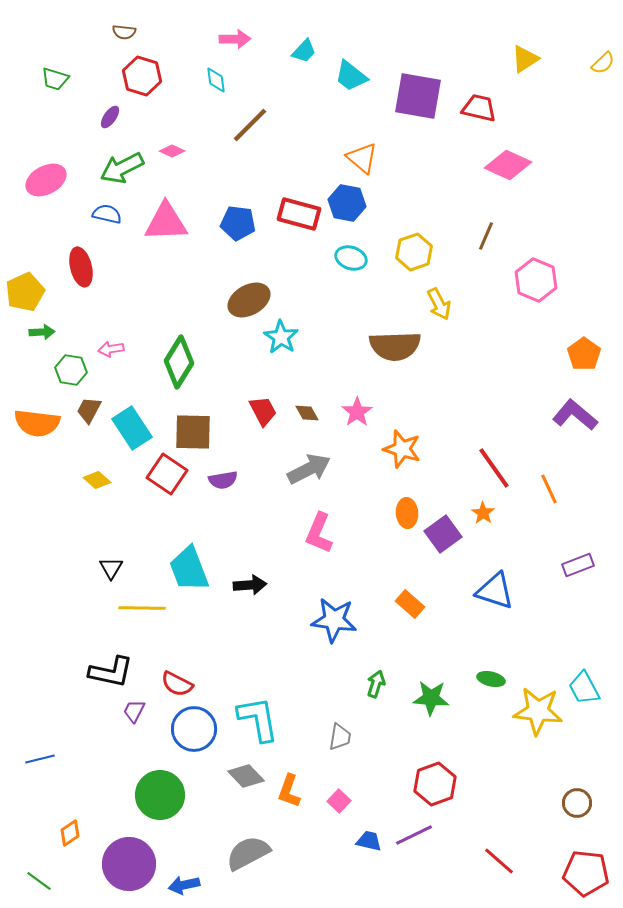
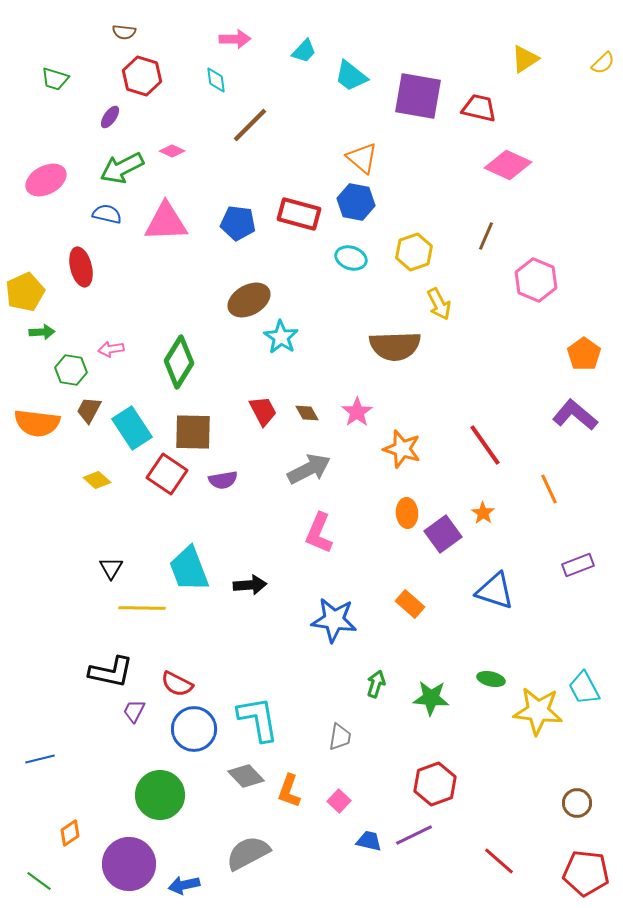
blue hexagon at (347, 203): moved 9 px right, 1 px up
red line at (494, 468): moved 9 px left, 23 px up
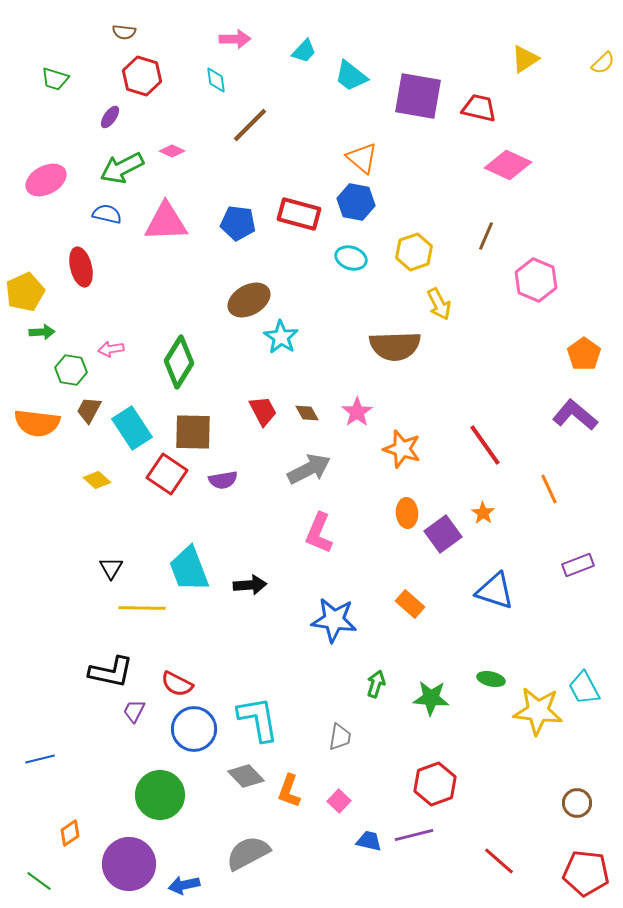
purple line at (414, 835): rotated 12 degrees clockwise
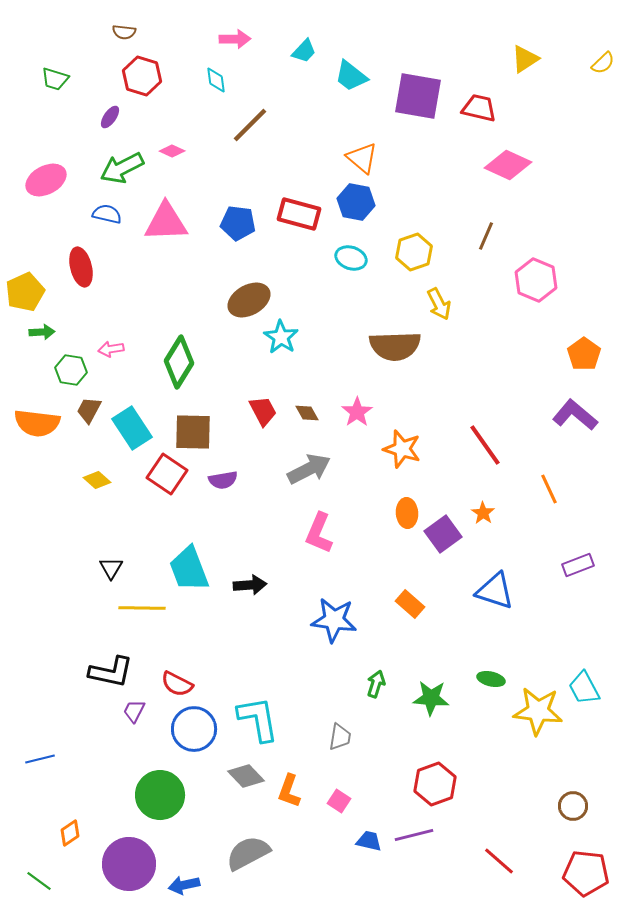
pink square at (339, 801): rotated 10 degrees counterclockwise
brown circle at (577, 803): moved 4 px left, 3 px down
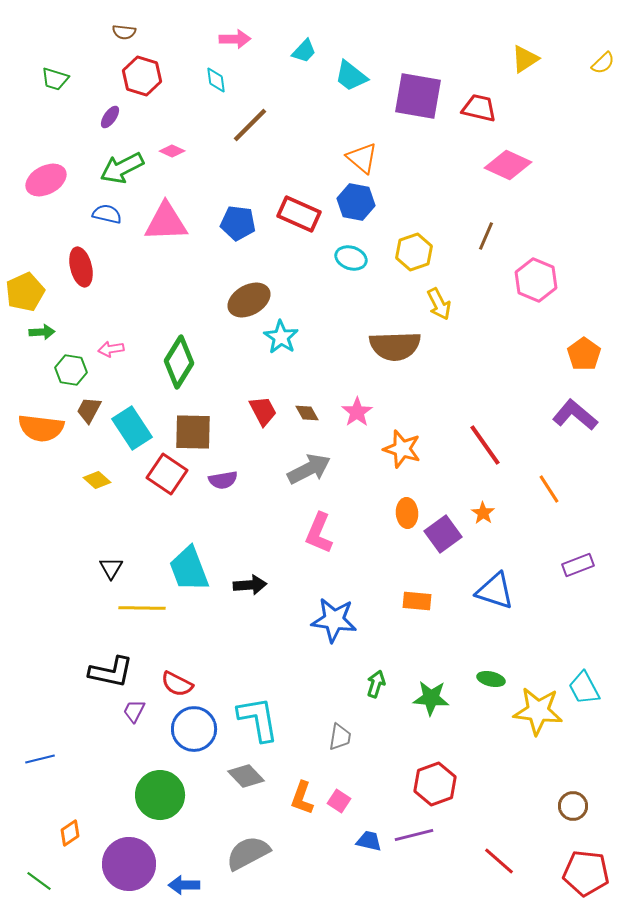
red rectangle at (299, 214): rotated 9 degrees clockwise
orange semicircle at (37, 423): moved 4 px right, 5 px down
orange line at (549, 489): rotated 8 degrees counterclockwise
orange rectangle at (410, 604): moved 7 px right, 3 px up; rotated 36 degrees counterclockwise
orange L-shape at (289, 791): moved 13 px right, 7 px down
blue arrow at (184, 885): rotated 12 degrees clockwise
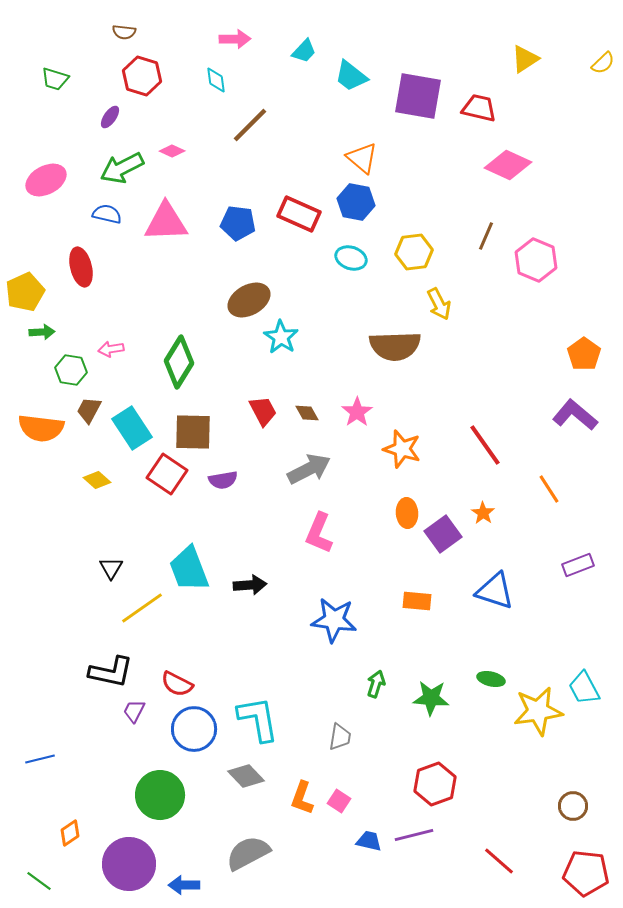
yellow hexagon at (414, 252): rotated 12 degrees clockwise
pink hexagon at (536, 280): moved 20 px up
yellow line at (142, 608): rotated 36 degrees counterclockwise
yellow star at (538, 711): rotated 15 degrees counterclockwise
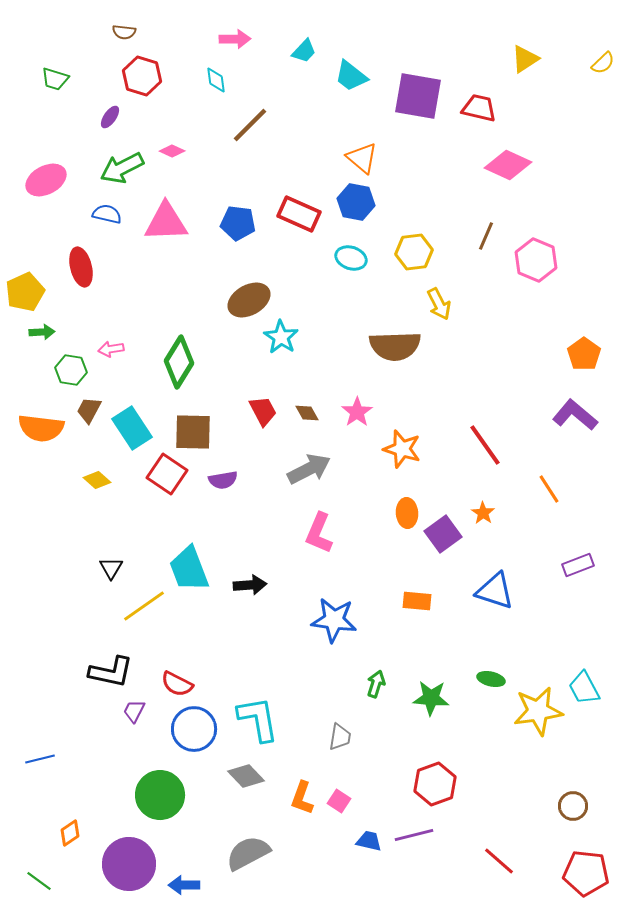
yellow line at (142, 608): moved 2 px right, 2 px up
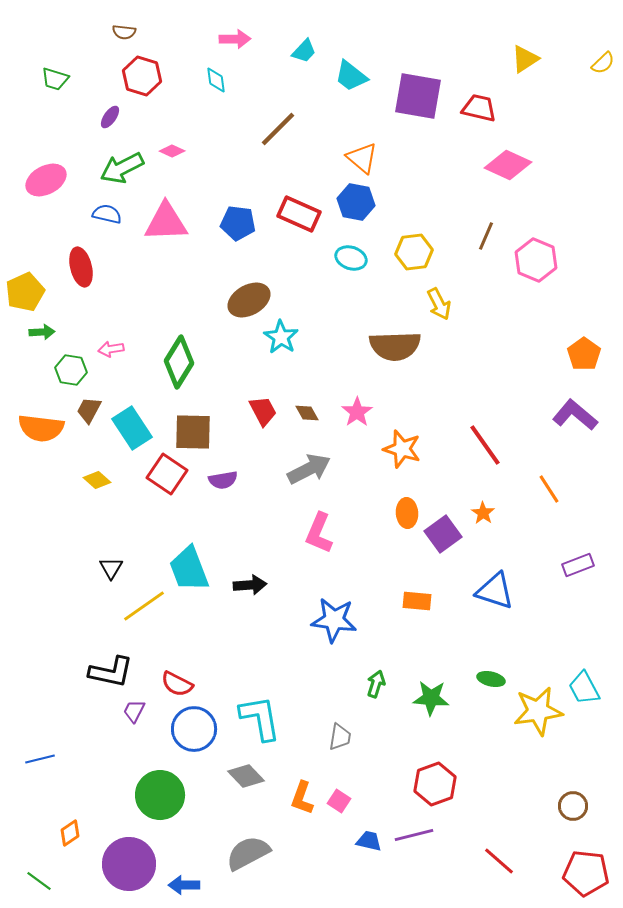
brown line at (250, 125): moved 28 px right, 4 px down
cyan L-shape at (258, 719): moved 2 px right, 1 px up
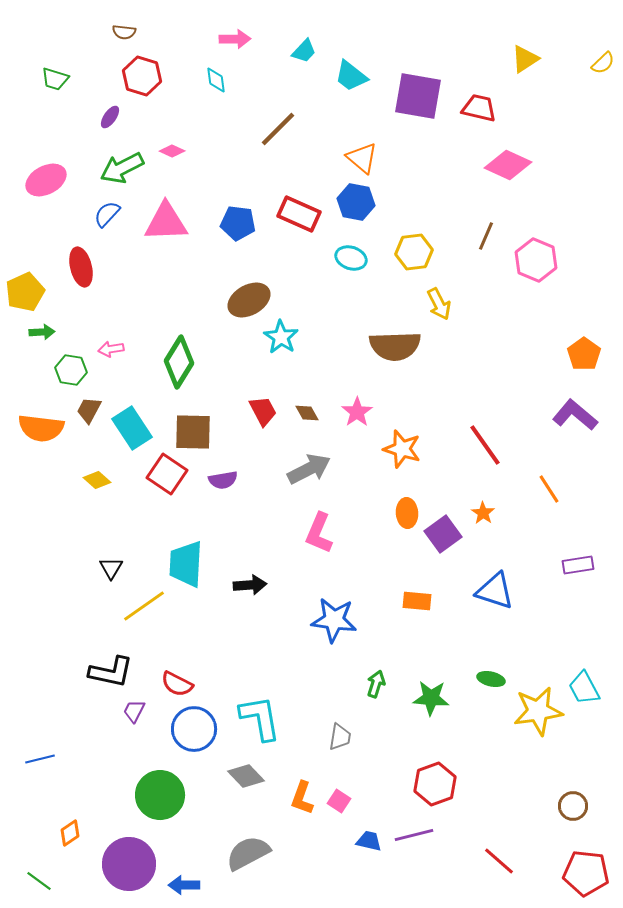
blue semicircle at (107, 214): rotated 60 degrees counterclockwise
purple rectangle at (578, 565): rotated 12 degrees clockwise
cyan trapezoid at (189, 569): moved 3 px left, 5 px up; rotated 24 degrees clockwise
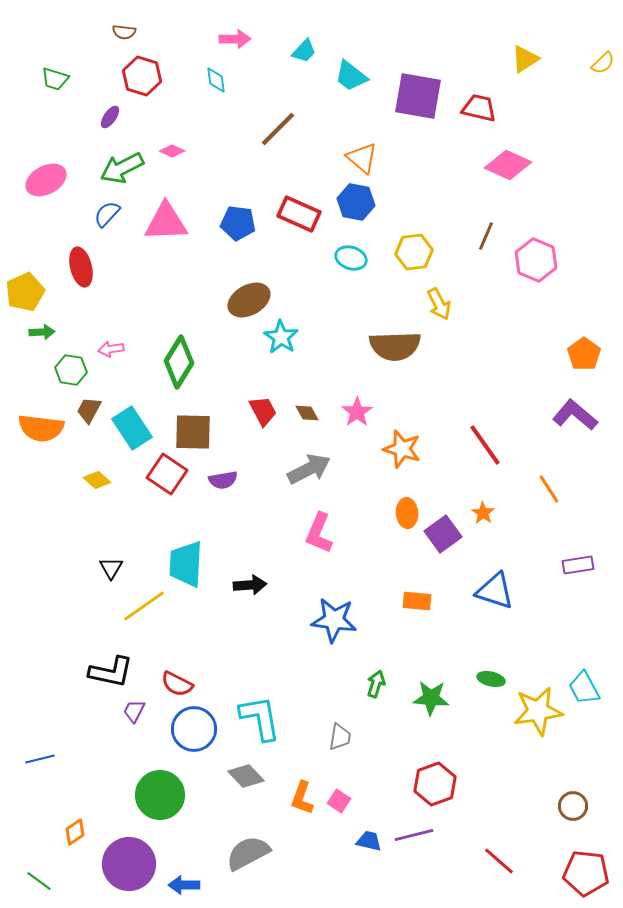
orange diamond at (70, 833): moved 5 px right, 1 px up
